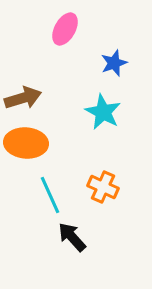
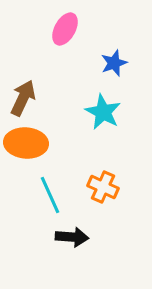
brown arrow: rotated 48 degrees counterclockwise
black arrow: rotated 136 degrees clockwise
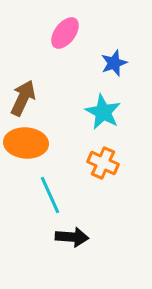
pink ellipse: moved 4 px down; rotated 8 degrees clockwise
orange cross: moved 24 px up
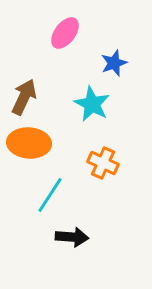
brown arrow: moved 1 px right, 1 px up
cyan star: moved 11 px left, 8 px up
orange ellipse: moved 3 px right
cyan line: rotated 57 degrees clockwise
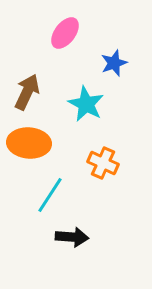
brown arrow: moved 3 px right, 5 px up
cyan star: moved 6 px left
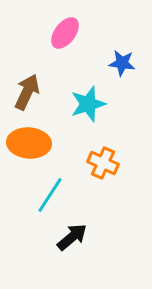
blue star: moved 8 px right; rotated 28 degrees clockwise
cyan star: moved 2 px right; rotated 27 degrees clockwise
black arrow: rotated 44 degrees counterclockwise
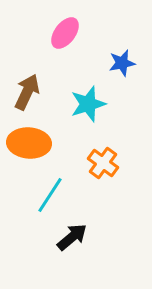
blue star: rotated 20 degrees counterclockwise
orange cross: rotated 12 degrees clockwise
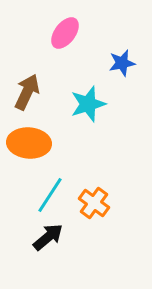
orange cross: moved 9 px left, 40 px down
black arrow: moved 24 px left
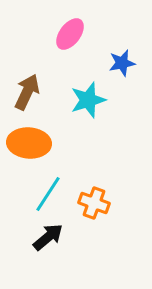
pink ellipse: moved 5 px right, 1 px down
cyan star: moved 4 px up
cyan line: moved 2 px left, 1 px up
orange cross: rotated 16 degrees counterclockwise
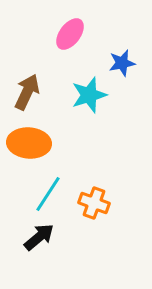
cyan star: moved 1 px right, 5 px up
black arrow: moved 9 px left
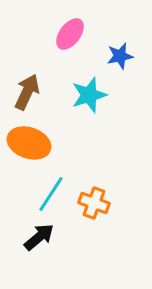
blue star: moved 2 px left, 7 px up
orange ellipse: rotated 15 degrees clockwise
cyan line: moved 3 px right
